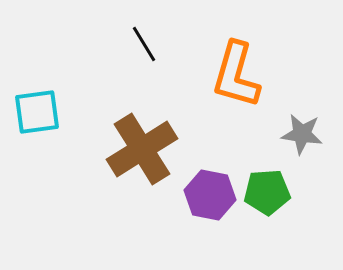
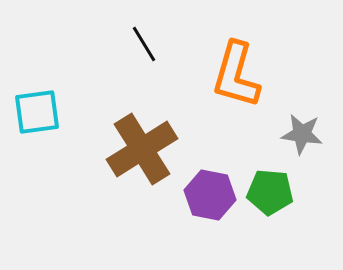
green pentagon: moved 3 px right; rotated 9 degrees clockwise
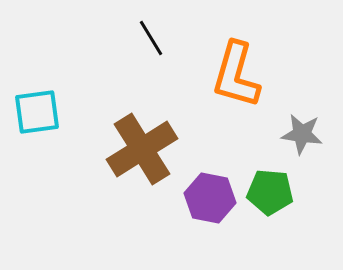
black line: moved 7 px right, 6 px up
purple hexagon: moved 3 px down
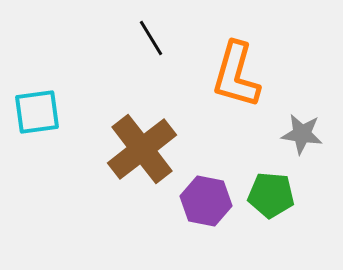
brown cross: rotated 6 degrees counterclockwise
green pentagon: moved 1 px right, 3 px down
purple hexagon: moved 4 px left, 3 px down
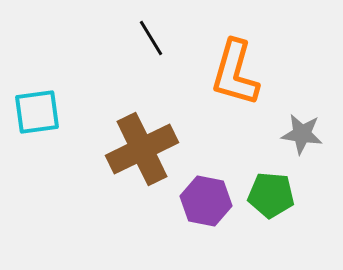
orange L-shape: moved 1 px left, 2 px up
brown cross: rotated 12 degrees clockwise
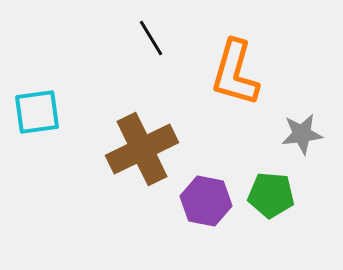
gray star: rotated 15 degrees counterclockwise
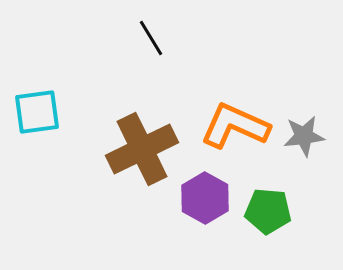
orange L-shape: moved 53 px down; rotated 98 degrees clockwise
gray star: moved 2 px right, 2 px down
green pentagon: moved 3 px left, 16 px down
purple hexagon: moved 1 px left, 3 px up; rotated 18 degrees clockwise
